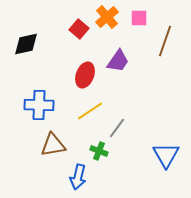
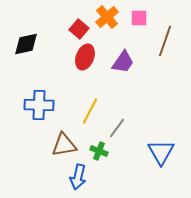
purple trapezoid: moved 5 px right, 1 px down
red ellipse: moved 18 px up
yellow line: rotated 28 degrees counterclockwise
brown triangle: moved 11 px right
blue triangle: moved 5 px left, 3 px up
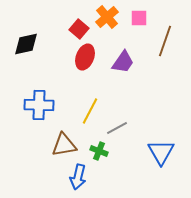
gray line: rotated 25 degrees clockwise
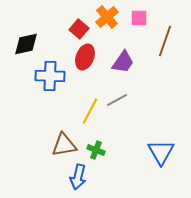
blue cross: moved 11 px right, 29 px up
gray line: moved 28 px up
green cross: moved 3 px left, 1 px up
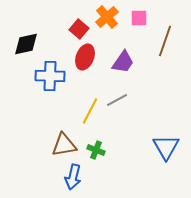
blue triangle: moved 5 px right, 5 px up
blue arrow: moved 5 px left
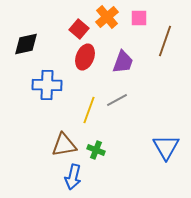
purple trapezoid: rotated 15 degrees counterclockwise
blue cross: moved 3 px left, 9 px down
yellow line: moved 1 px left, 1 px up; rotated 8 degrees counterclockwise
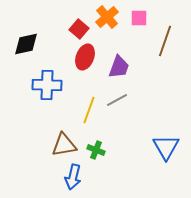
purple trapezoid: moved 4 px left, 5 px down
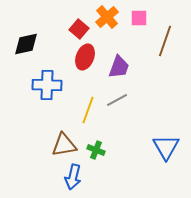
yellow line: moved 1 px left
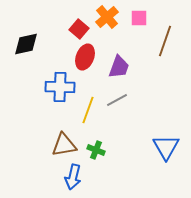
blue cross: moved 13 px right, 2 px down
